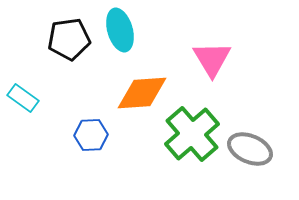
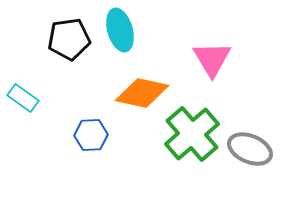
orange diamond: rotated 16 degrees clockwise
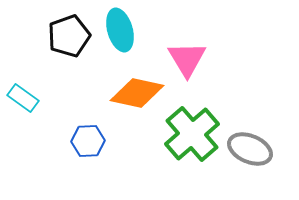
black pentagon: moved 3 px up; rotated 12 degrees counterclockwise
pink triangle: moved 25 px left
orange diamond: moved 5 px left
blue hexagon: moved 3 px left, 6 px down
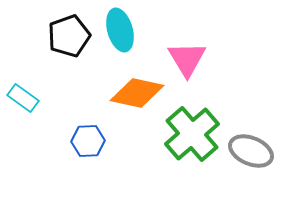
gray ellipse: moved 1 px right, 2 px down
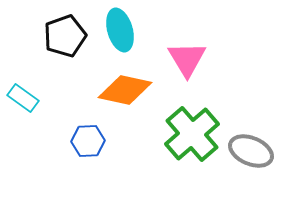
black pentagon: moved 4 px left
orange diamond: moved 12 px left, 3 px up
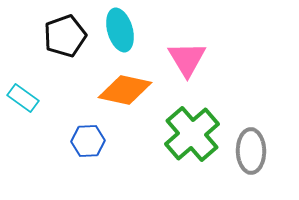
gray ellipse: rotated 66 degrees clockwise
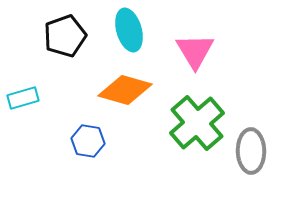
cyan ellipse: moved 9 px right
pink triangle: moved 8 px right, 8 px up
orange diamond: rotated 4 degrees clockwise
cyan rectangle: rotated 52 degrees counterclockwise
green cross: moved 5 px right, 11 px up
blue hexagon: rotated 12 degrees clockwise
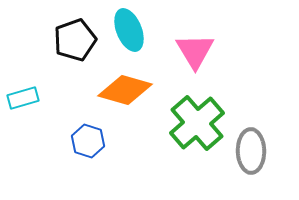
cyan ellipse: rotated 6 degrees counterclockwise
black pentagon: moved 10 px right, 4 px down
blue hexagon: rotated 8 degrees clockwise
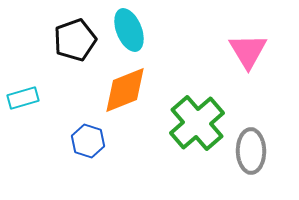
pink triangle: moved 53 px right
orange diamond: rotated 38 degrees counterclockwise
